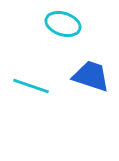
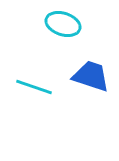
cyan line: moved 3 px right, 1 px down
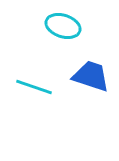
cyan ellipse: moved 2 px down
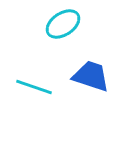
cyan ellipse: moved 2 px up; rotated 52 degrees counterclockwise
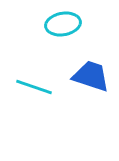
cyan ellipse: rotated 24 degrees clockwise
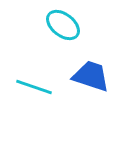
cyan ellipse: moved 1 px down; rotated 48 degrees clockwise
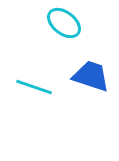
cyan ellipse: moved 1 px right, 2 px up
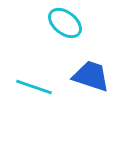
cyan ellipse: moved 1 px right
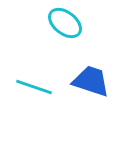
blue trapezoid: moved 5 px down
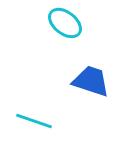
cyan line: moved 34 px down
